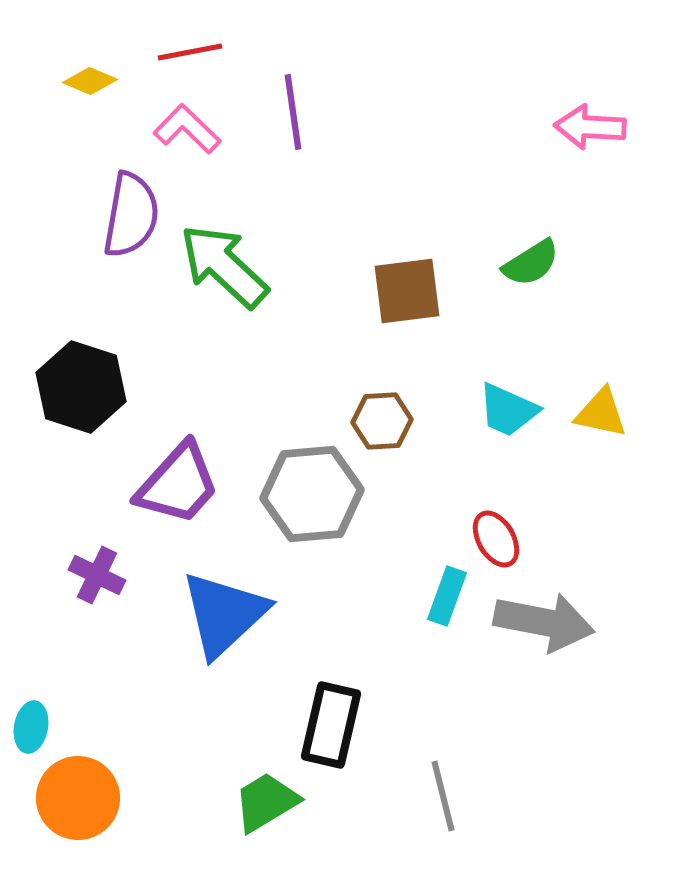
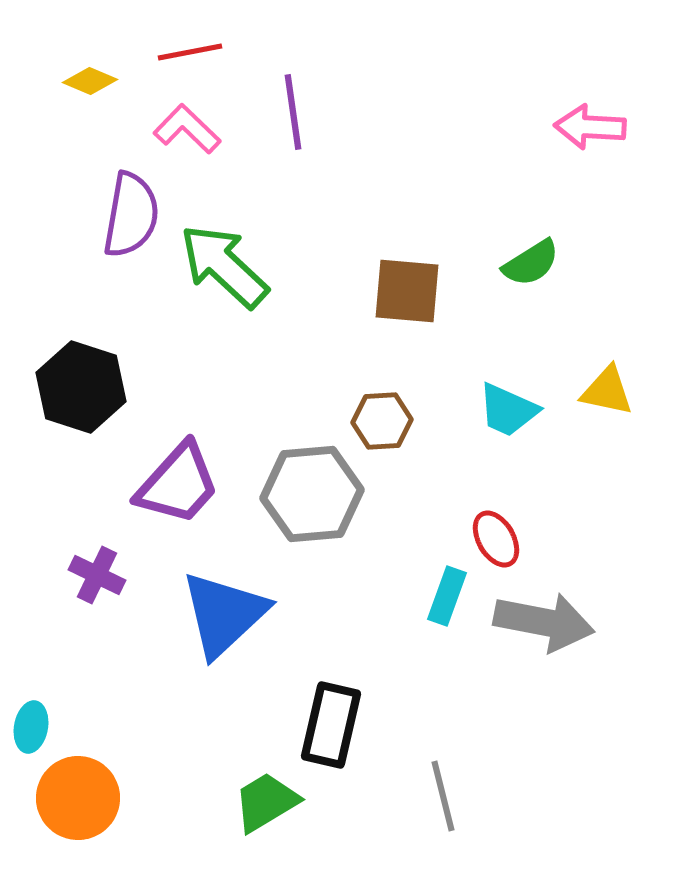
brown square: rotated 12 degrees clockwise
yellow triangle: moved 6 px right, 22 px up
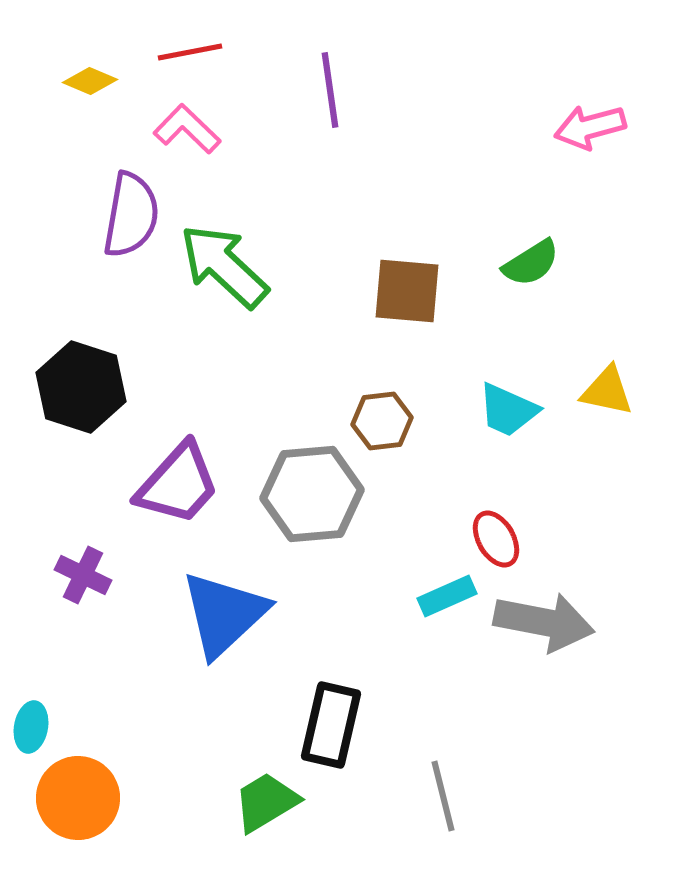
purple line: moved 37 px right, 22 px up
pink arrow: rotated 18 degrees counterclockwise
brown hexagon: rotated 4 degrees counterclockwise
purple cross: moved 14 px left
cyan rectangle: rotated 46 degrees clockwise
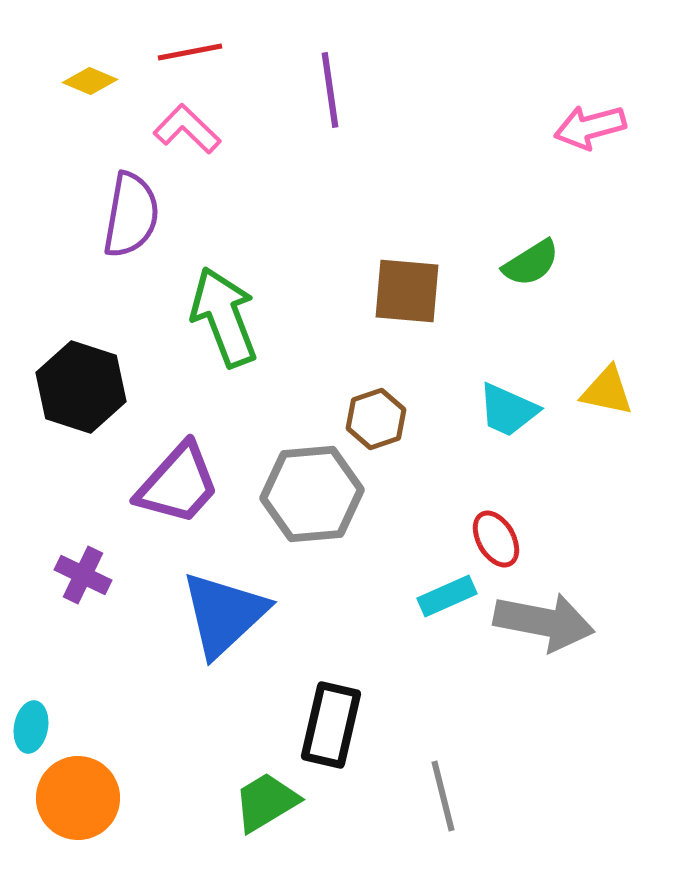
green arrow: moved 51 px down; rotated 26 degrees clockwise
brown hexagon: moved 6 px left, 2 px up; rotated 12 degrees counterclockwise
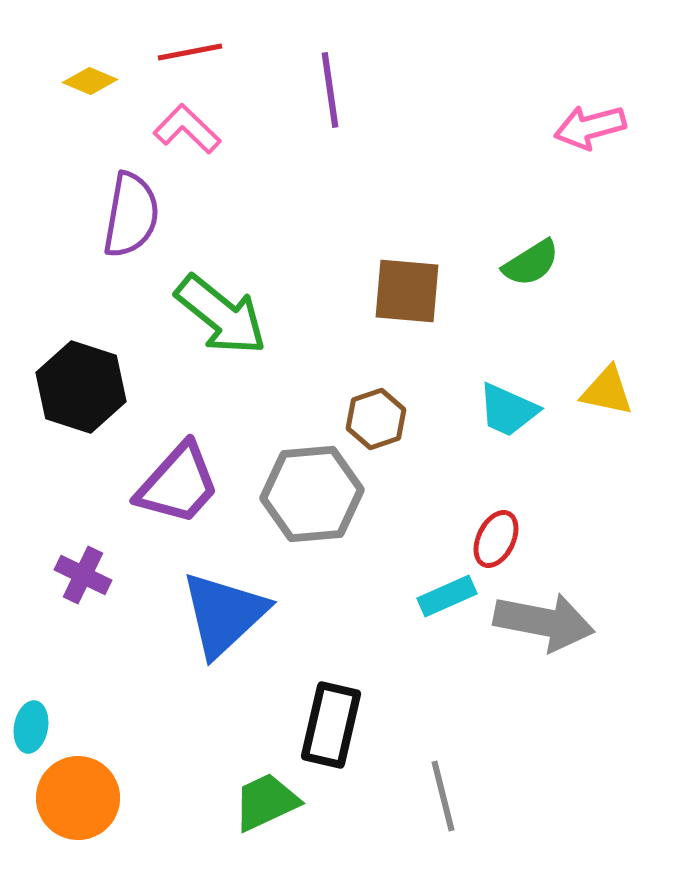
green arrow: moved 3 px left, 2 px up; rotated 150 degrees clockwise
red ellipse: rotated 56 degrees clockwise
green trapezoid: rotated 6 degrees clockwise
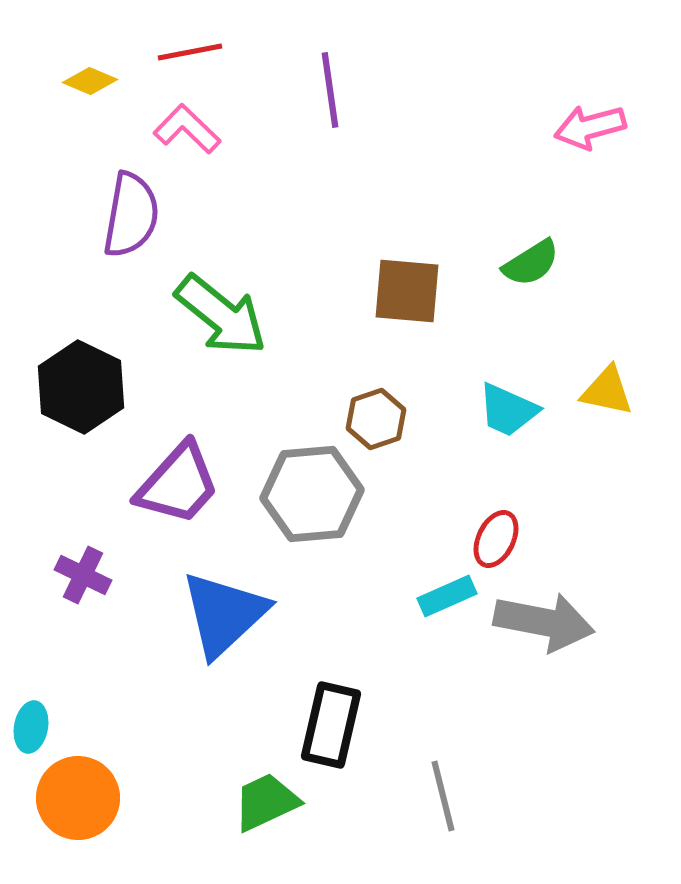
black hexagon: rotated 8 degrees clockwise
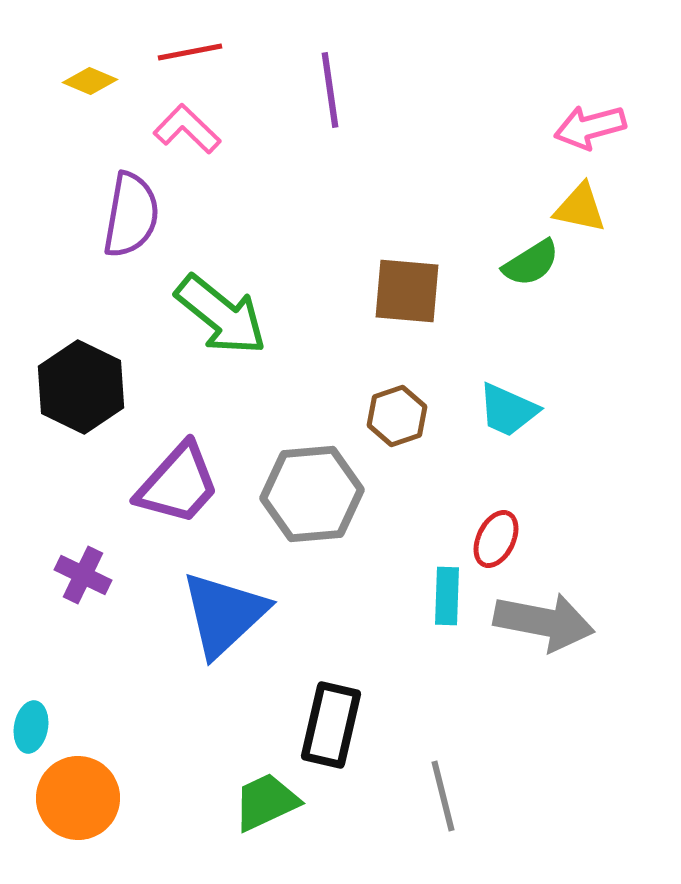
yellow triangle: moved 27 px left, 183 px up
brown hexagon: moved 21 px right, 3 px up
cyan rectangle: rotated 64 degrees counterclockwise
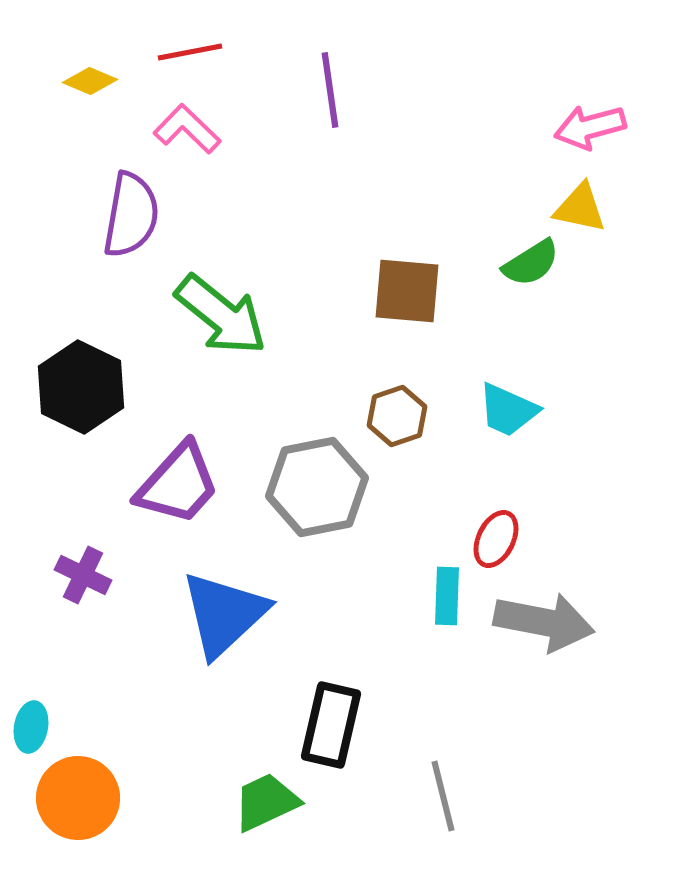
gray hexagon: moved 5 px right, 7 px up; rotated 6 degrees counterclockwise
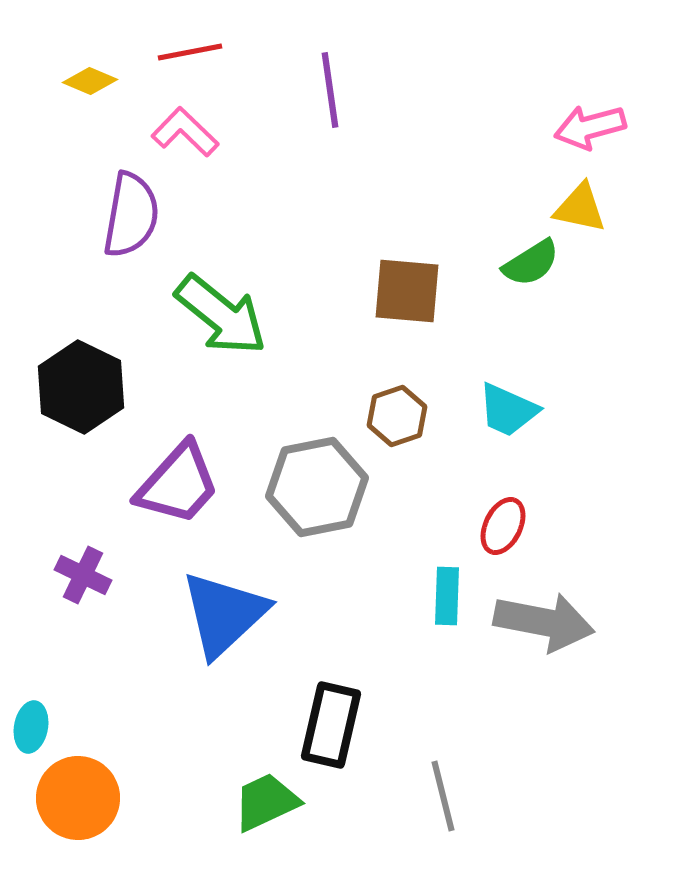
pink L-shape: moved 2 px left, 3 px down
red ellipse: moved 7 px right, 13 px up
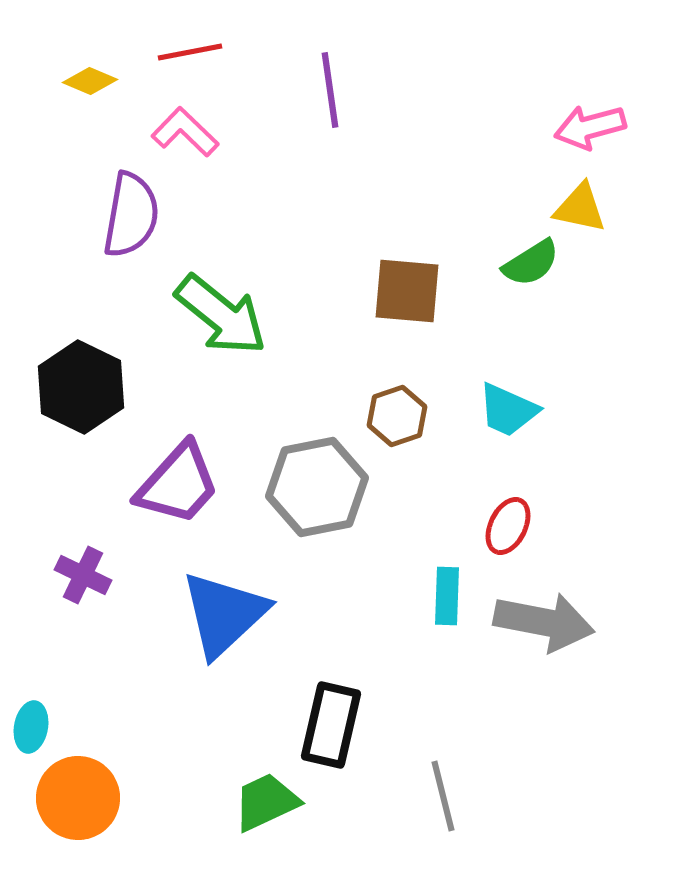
red ellipse: moved 5 px right
